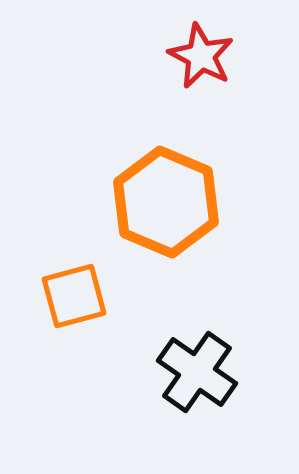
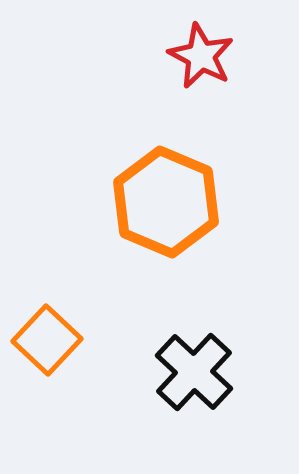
orange square: moved 27 px left, 44 px down; rotated 32 degrees counterclockwise
black cross: moved 3 px left; rotated 8 degrees clockwise
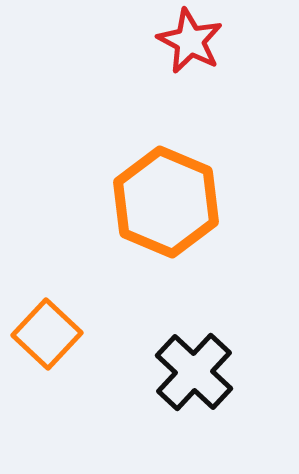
red star: moved 11 px left, 15 px up
orange square: moved 6 px up
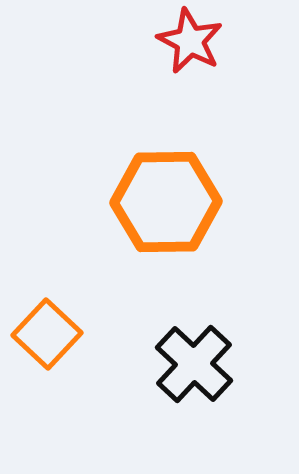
orange hexagon: rotated 24 degrees counterclockwise
black cross: moved 8 px up
